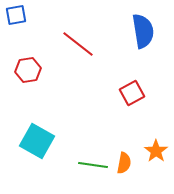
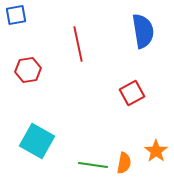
red line: rotated 40 degrees clockwise
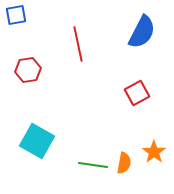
blue semicircle: moved 1 px left, 1 px down; rotated 36 degrees clockwise
red square: moved 5 px right
orange star: moved 2 px left, 1 px down
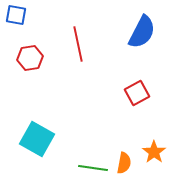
blue square: rotated 20 degrees clockwise
red hexagon: moved 2 px right, 12 px up
cyan square: moved 2 px up
green line: moved 3 px down
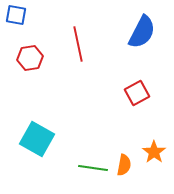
orange semicircle: moved 2 px down
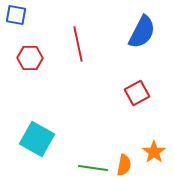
red hexagon: rotated 10 degrees clockwise
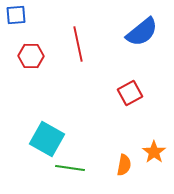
blue square: rotated 15 degrees counterclockwise
blue semicircle: rotated 24 degrees clockwise
red hexagon: moved 1 px right, 2 px up
red square: moved 7 px left
cyan square: moved 10 px right
green line: moved 23 px left
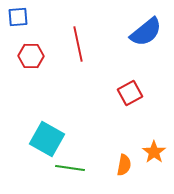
blue square: moved 2 px right, 2 px down
blue semicircle: moved 4 px right
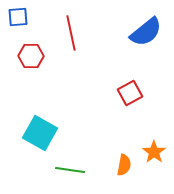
red line: moved 7 px left, 11 px up
cyan square: moved 7 px left, 6 px up
green line: moved 2 px down
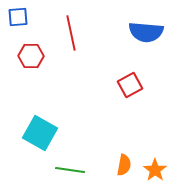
blue semicircle: rotated 44 degrees clockwise
red square: moved 8 px up
orange star: moved 1 px right, 18 px down
